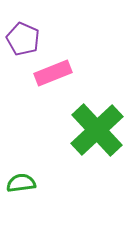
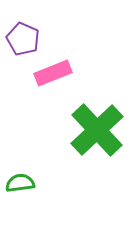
green semicircle: moved 1 px left
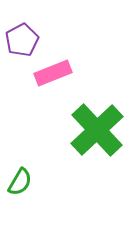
purple pentagon: moved 1 px left, 1 px down; rotated 20 degrees clockwise
green semicircle: moved 1 px up; rotated 128 degrees clockwise
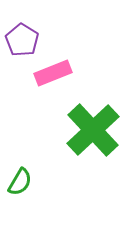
purple pentagon: rotated 12 degrees counterclockwise
green cross: moved 4 px left
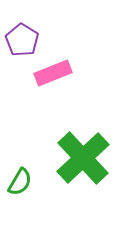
green cross: moved 10 px left, 28 px down
